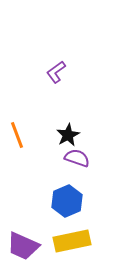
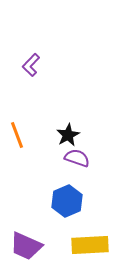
purple L-shape: moved 25 px left, 7 px up; rotated 10 degrees counterclockwise
yellow rectangle: moved 18 px right, 4 px down; rotated 9 degrees clockwise
purple trapezoid: moved 3 px right
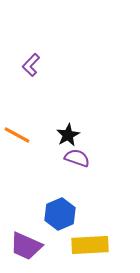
orange line: rotated 40 degrees counterclockwise
blue hexagon: moved 7 px left, 13 px down
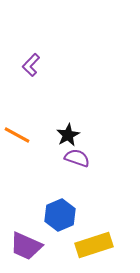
blue hexagon: moved 1 px down
yellow rectangle: moved 4 px right; rotated 15 degrees counterclockwise
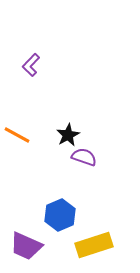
purple semicircle: moved 7 px right, 1 px up
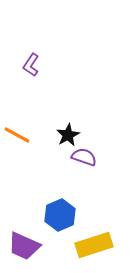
purple L-shape: rotated 10 degrees counterclockwise
purple trapezoid: moved 2 px left
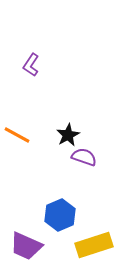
purple trapezoid: moved 2 px right
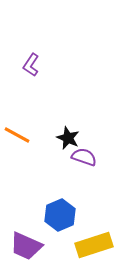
black star: moved 3 px down; rotated 20 degrees counterclockwise
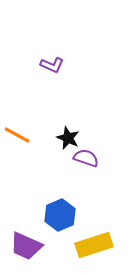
purple L-shape: moved 21 px right; rotated 100 degrees counterclockwise
purple semicircle: moved 2 px right, 1 px down
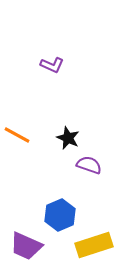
purple semicircle: moved 3 px right, 7 px down
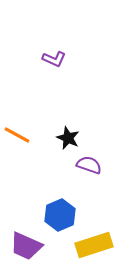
purple L-shape: moved 2 px right, 6 px up
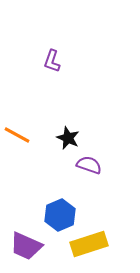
purple L-shape: moved 2 px left, 2 px down; rotated 85 degrees clockwise
yellow rectangle: moved 5 px left, 1 px up
